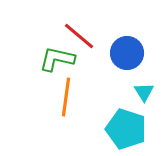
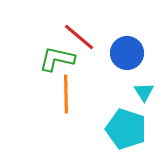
red line: moved 1 px down
orange line: moved 3 px up; rotated 9 degrees counterclockwise
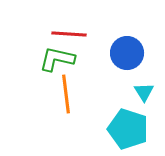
red line: moved 10 px left, 3 px up; rotated 36 degrees counterclockwise
orange line: rotated 6 degrees counterclockwise
cyan pentagon: moved 2 px right
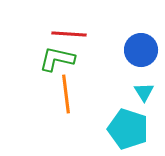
blue circle: moved 14 px right, 3 px up
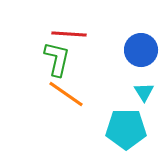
green L-shape: rotated 90 degrees clockwise
orange line: rotated 48 degrees counterclockwise
cyan pentagon: moved 2 px left; rotated 18 degrees counterclockwise
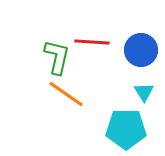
red line: moved 23 px right, 8 px down
green L-shape: moved 2 px up
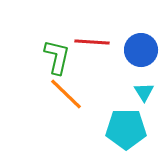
orange line: rotated 9 degrees clockwise
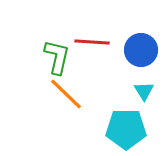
cyan triangle: moved 1 px up
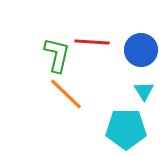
green L-shape: moved 2 px up
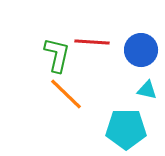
cyan triangle: moved 3 px right, 1 px up; rotated 45 degrees counterclockwise
